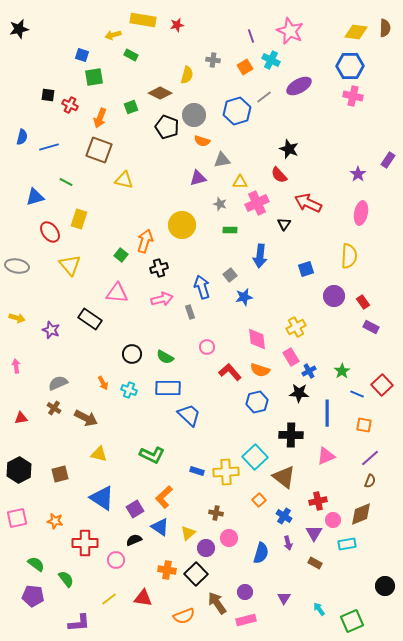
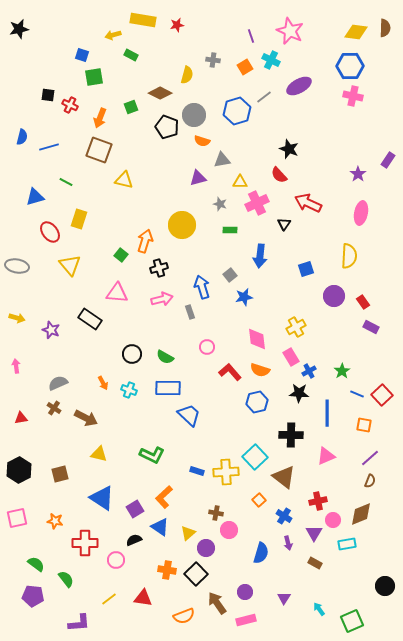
red square at (382, 385): moved 10 px down
pink circle at (229, 538): moved 8 px up
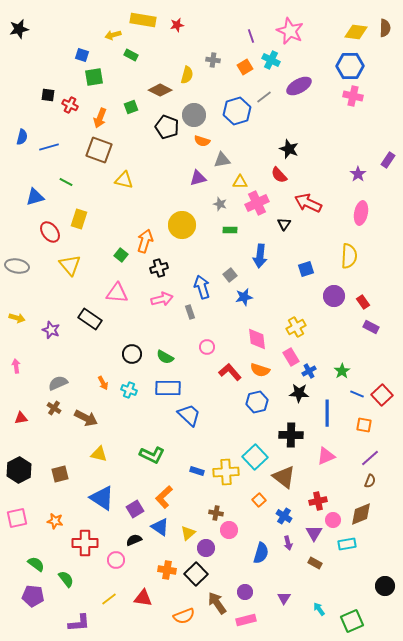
brown diamond at (160, 93): moved 3 px up
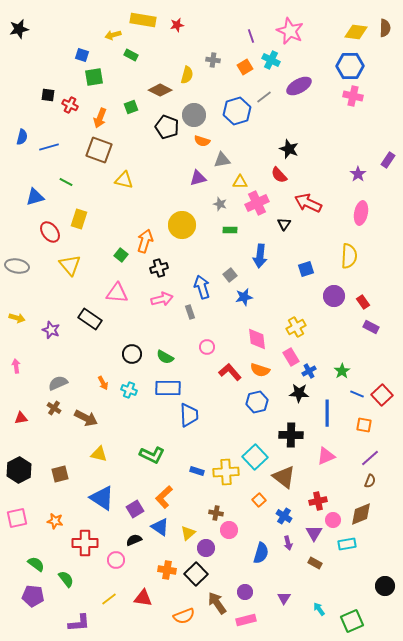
blue trapezoid at (189, 415): rotated 45 degrees clockwise
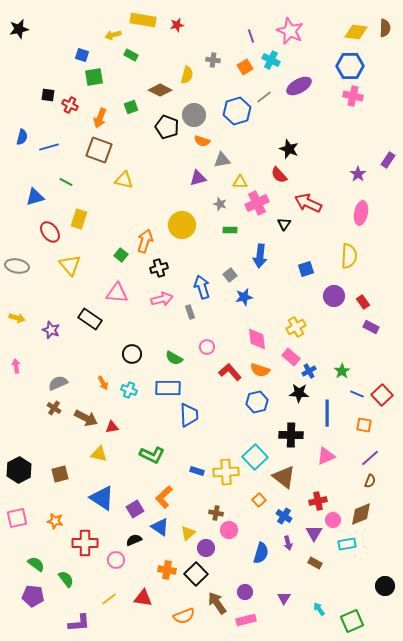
green semicircle at (165, 357): moved 9 px right, 1 px down
pink rectangle at (291, 357): rotated 18 degrees counterclockwise
red triangle at (21, 418): moved 91 px right, 9 px down
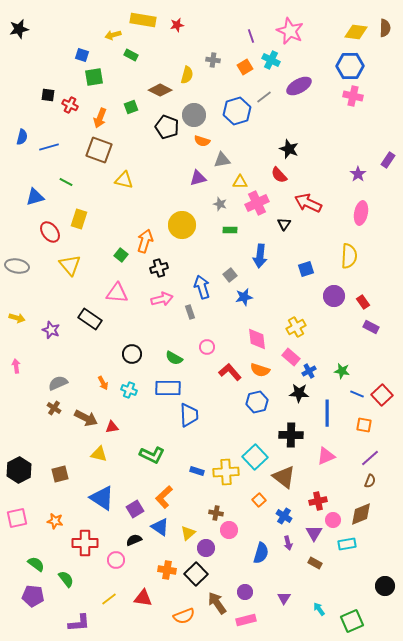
green star at (342, 371): rotated 28 degrees counterclockwise
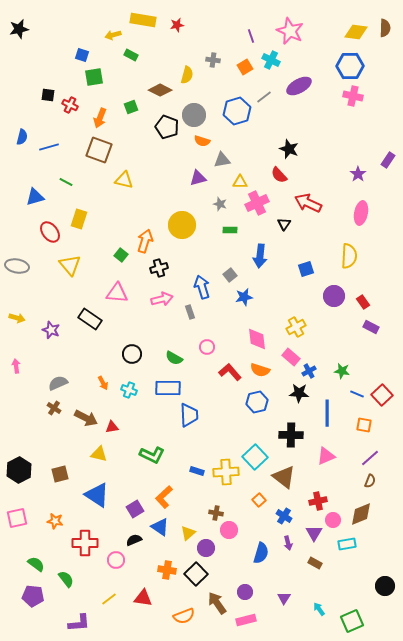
blue triangle at (102, 498): moved 5 px left, 3 px up
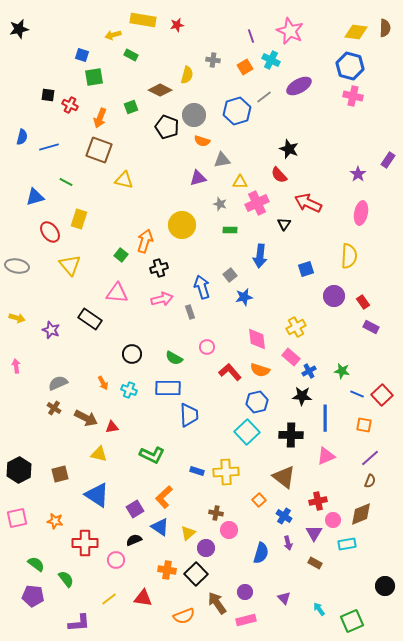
blue hexagon at (350, 66): rotated 16 degrees clockwise
black star at (299, 393): moved 3 px right, 3 px down
blue line at (327, 413): moved 2 px left, 5 px down
cyan square at (255, 457): moved 8 px left, 25 px up
purple triangle at (284, 598): rotated 16 degrees counterclockwise
